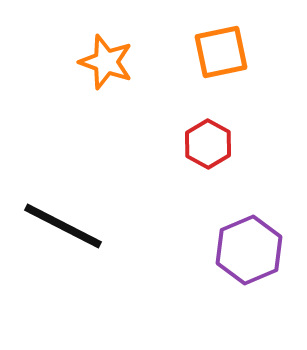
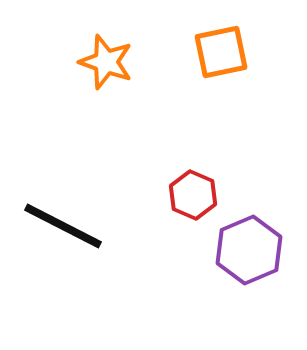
red hexagon: moved 15 px left, 51 px down; rotated 6 degrees counterclockwise
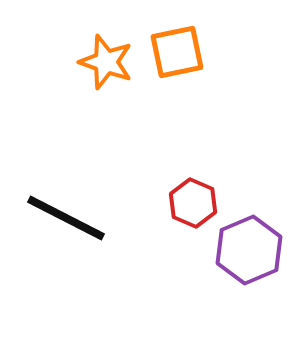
orange square: moved 44 px left
red hexagon: moved 8 px down
black line: moved 3 px right, 8 px up
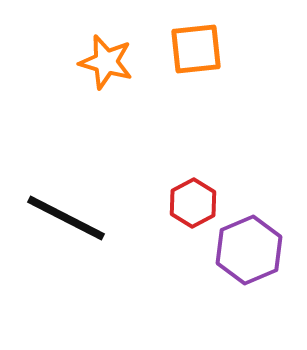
orange square: moved 19 px right, 3 px up; rotated 6 degrees clockwise
orange star: rotated 4 degrees counterclockwise
red hexagon: rotated 9 degrees clockwise
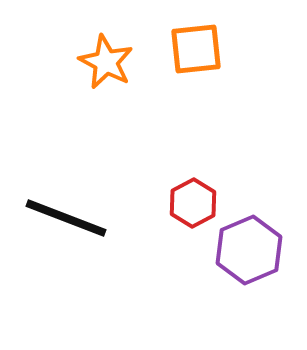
orange star: rotated 12 degrees clockwise
black line: rotated 6 degrees counterclockwise
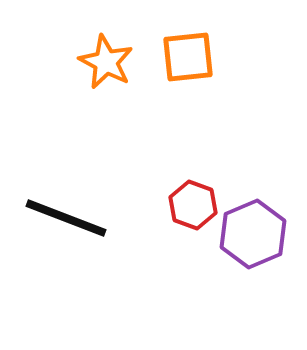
orange square: moved 8 px left, 8 px down
red hexagon: moved 2 px down; rotated 12 degrees counterclockwise
purple hexagon: moved 4 px right, 16 px up
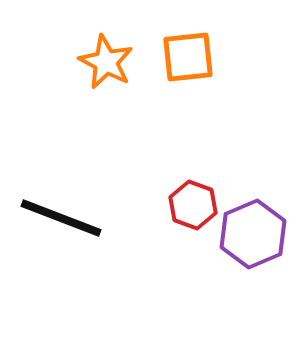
black line: moved 5 px left
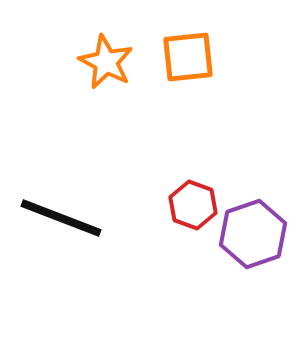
purple hexagon: rotated 4 degrees clockwise
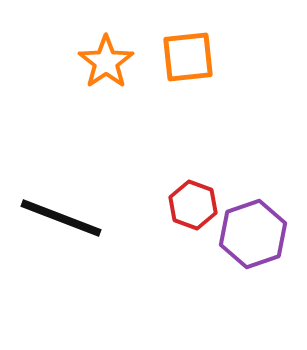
orange star: rotated 10 degrees clockwise
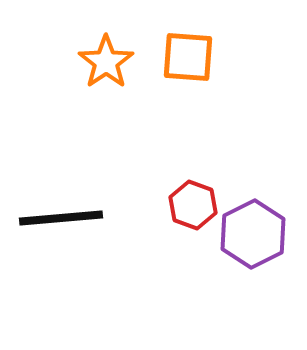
orange square: rotated 10 degrees clockwise
black line: rotated 26 degrees counterclockwise
purple hexagon: rotated 8 degrees counterclockwise
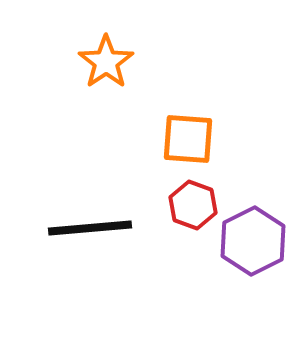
orange square: moved 82 px down
black line: moved 29 px right, 10 px down
purple hexagon: moved 7 px down
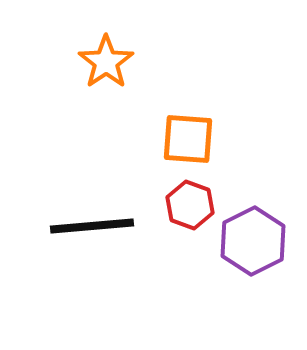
red hexagon: moved 3 px left
black line: moved 2 px right, 2 px up
